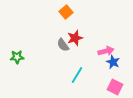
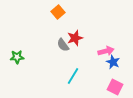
orange square: moved 8 px left
cyan line: moved 4 px left, 1 px down
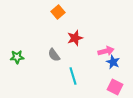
gray semicircle: moved 9 px left, 10 px down
cyan line: rotated 48 degrees counterclockwise
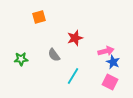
orange square: moved 19 px left, 5 px down; rotated 24 degrees clockwise
green star: moved 4 px right, 2 px down
cyan line: rotated 48 degrees clockwise
pink square: moved 5 px left, 5 px up
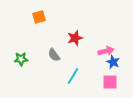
pink square: rotated 28 degrees counterclockwise
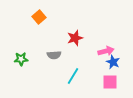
orange square: rotated 24 degrees counterclockwise
gray semicircle: rotated 56 degrees counterclockwise
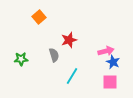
red star: moved 6 px left, 2 px down
gray semicircle: rotated 104 degrees counterclockwise
cyan line: moved 1 px left
